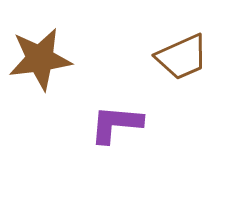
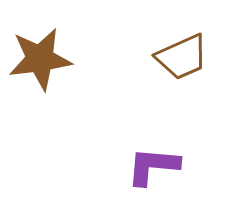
purple L-shape: moved 37 px right, 42 px down
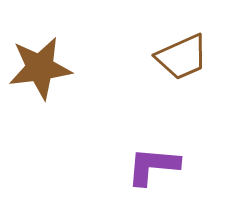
brown star: moved 9 px down
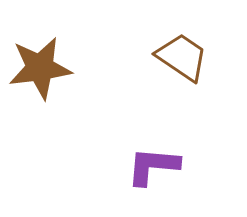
brown trapezoid: rotated 122 degrees counterclockwise
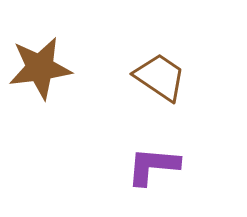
brown trapezoid: moved 22 px left, 20 px down
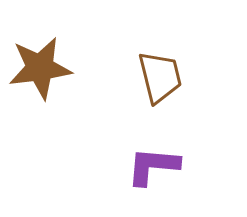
brown trapezoid: rotated 42 degrees clockwise
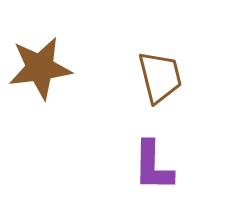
purple L-shape: rotated 94 degrees counterclockwise
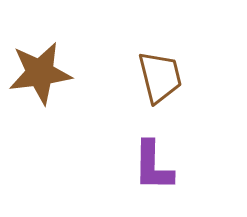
brown star: moved 5 px down
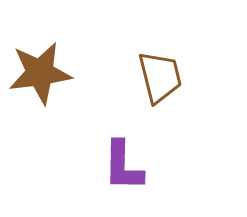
purple L-shape: moved 30 px left
